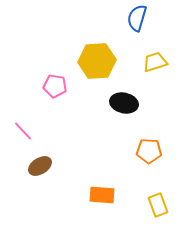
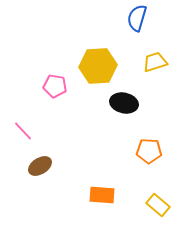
yellow hexagon: moved 1 px right, 5 px down
yellow rectangle: rotated 30 degrees counterclockwise
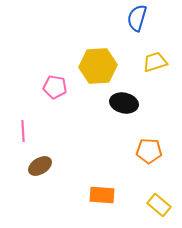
pink pentagon: moved 1 px down
pink line: rotated 40 degrees clockwise
yellow rectangle: moved 1 px right
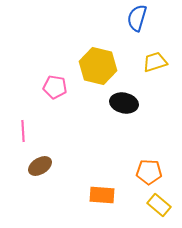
yellow hexagon: rotated 18 degrees clockwise
orange pentagon: moved 21 px down
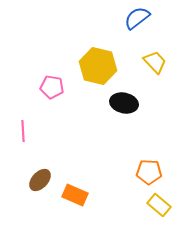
blue semicircle: rotated 36 degrees clockwise
yellow trapezoid: rotated 65 degrees clockwise
pink pentagon: moved 3 px left
brown ellipse: moved 14 px down; rotated 15 degrees counterclockwise
orange rectangle: moved 27 px left; rotated 20 degrees clockwise
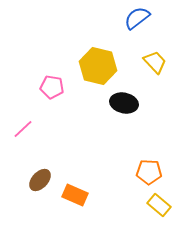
pink line: moved 2 px up; rotated 50 degrees clockwise
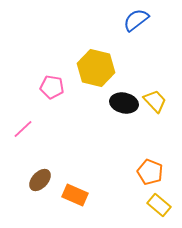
blue semicircle: moved 1 px left, 2 px down
yellow trapezoid: moved 39 px down
yellow hexagon: moved 2 px left, 2 px down
orange pentagon: moved 1 px right; rotated 20 degrees clockwise
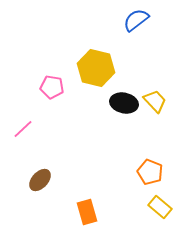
orange rectangle: moved 12 px right, 17 px down; rotated 50 degrees clockwise
yellow rectangle: moved 1 px right, 2 px down
